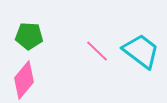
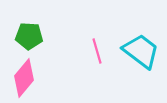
pink line: rotated 30 degrees clockwise
pink diamond: moved 2 px up
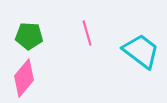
pink line: moved 10 px left, 18 px up
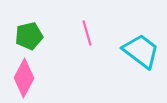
green pentagon: rotated 16 degrees counterclockwise
pink diamond: rotated 12 degrees counterclockwise
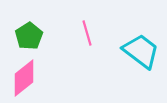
green pentagon: rotated 20 degrees counterclockwise
pink diamond: rotated 24 degrees clockwise
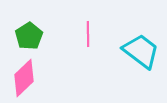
pink line: moved 1 px right, 1 px down; rotated 15 degrees clockwise
pink diamond: rotated 6 degrees counterclockwise
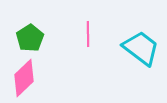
green pentagon: moved 1 px right, 2 px down
cyan trapezoid: moved 3 px up
